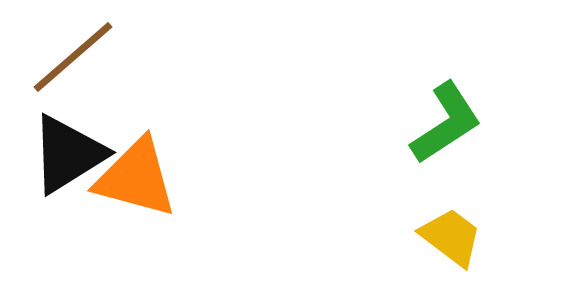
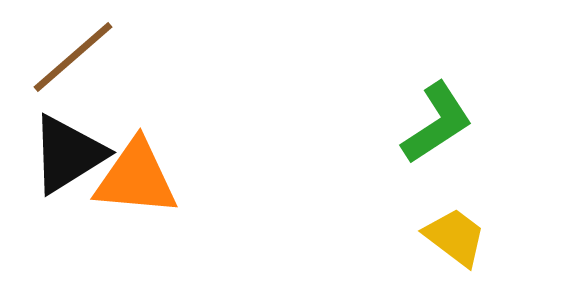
green L-shape: moved 9 px left
orange triangle: rotated 10 degrees counterclockwise
yellow trapezoid: moved 4 px right
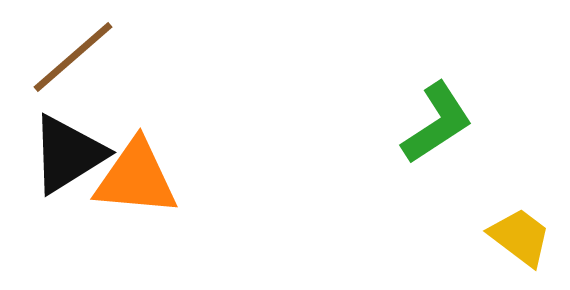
yellow trapezoid: moved 65 px right
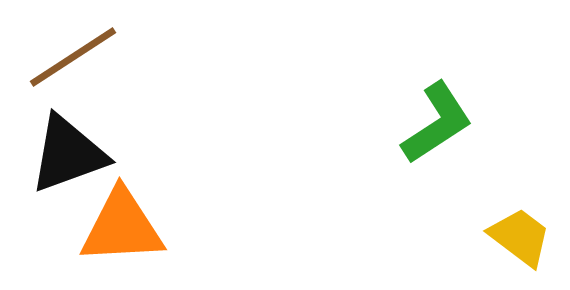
brown line: rotated 8 degrees clockwise
black triangle: rotated 12 degrees clockwise
orange triangle: moved 14 px left, 49 px down; rotated 8 degrees counterclockwise
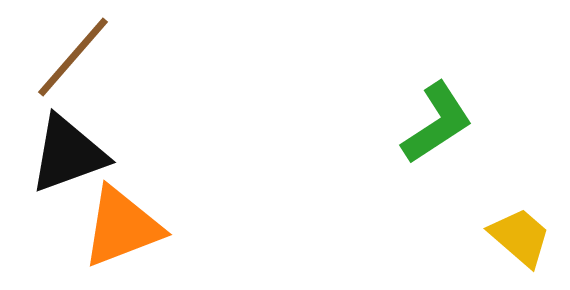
brown line: rotated 16 degrees counterclockwise
orange triangle: rotated 18 degrees counterclockwise
yellow trapezoid: rotated 4 degrees clockwise
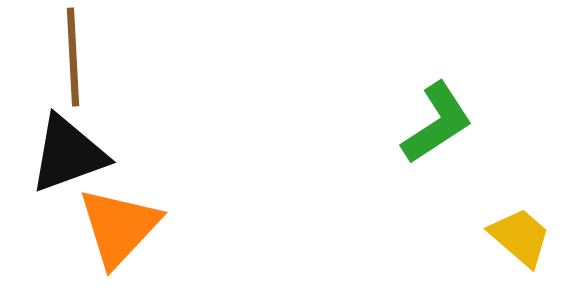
brown line: rotated 44 degrees counterclockwise
orange triangle: moved 3 px left; rotated 26 degrees counterclockwise
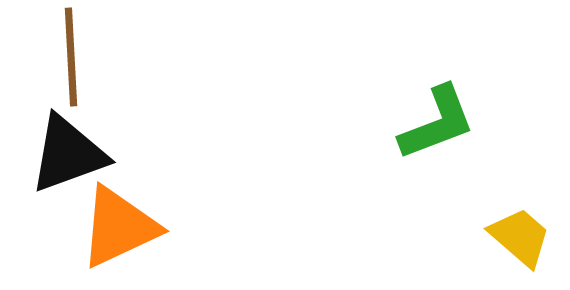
brown line: moved 2 px left
green L-shape: rotated 12 degrees clockwise
orange triangle: rotated 22 degrees clockwise
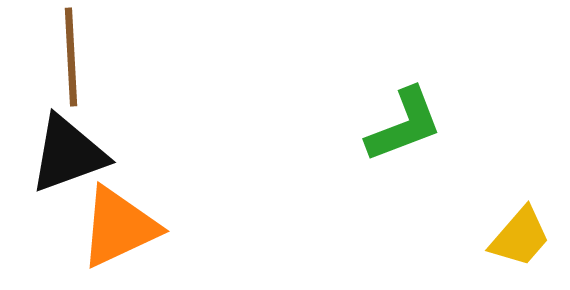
green L-shape: moved 33 px left, 2 px down
yellow trapezoid: rotated 90 degrees clockwise
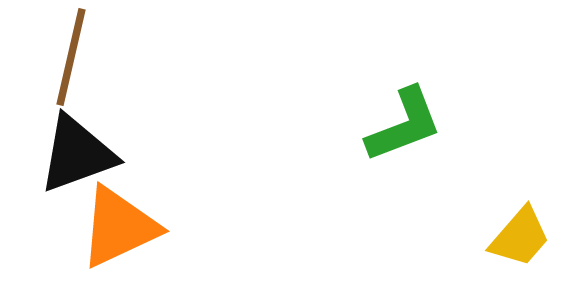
brown line: rotated 16 degrees clockwise
black triangle: moved 9 px right
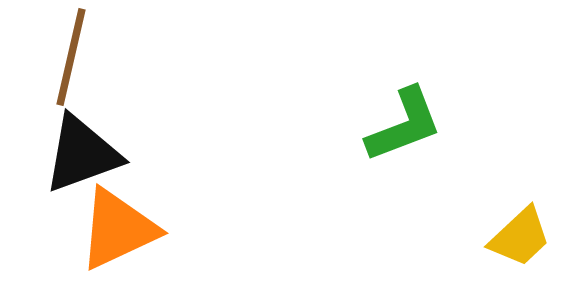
black triangle: moved 5 px right
orange triangle: moved 1 px left, 2 px down
yellow trapezoid: rotated 6 degrees clockwise
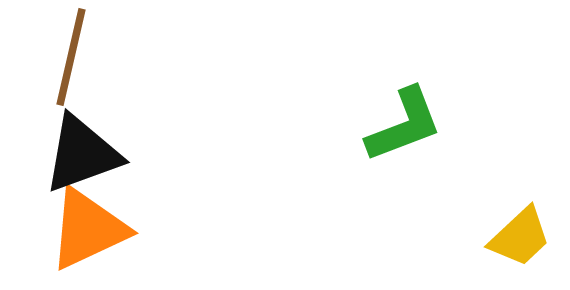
orange triangle: moved 30 px left
